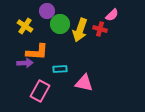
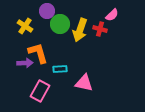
orange L-shape: moved 1 px right, 1 px down; rotated 110 degrees counterclockwise
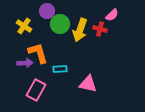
yellow cross: moved 1 px left
pink triangle: moved 4 px right, 1 px down
pink rectangle: moved 4 px left, 1 px up
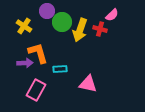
green circle: moved 2 px right, 2 px up
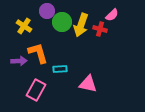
yellow arrow: moved 1 px right, 5 px up
purple arrow: moved 6 px left, 2 px up
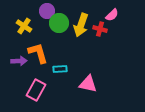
green circle: moved 3 px left, 1 px down
